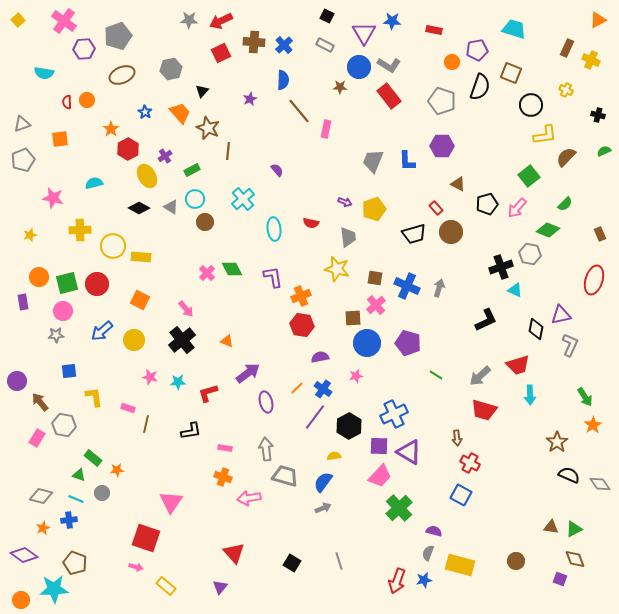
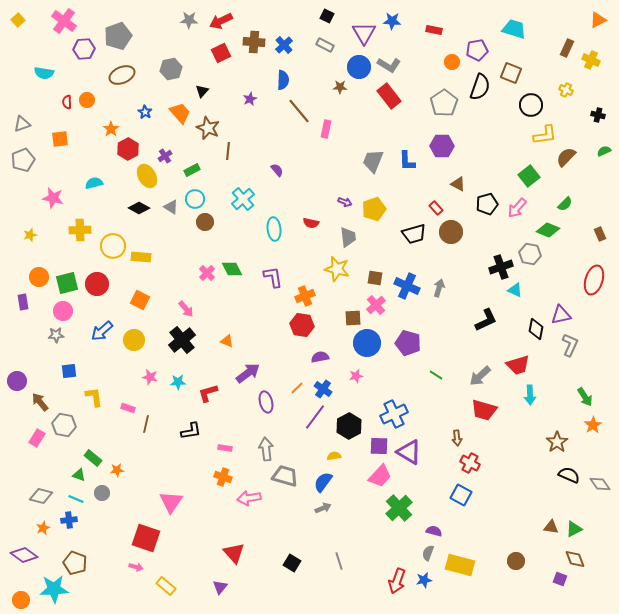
gray pentagon at (442, 101): moved 2 px right, 2 px down; rotated 20 degrees clockwise
orange cross at (301, 296): moved 4 px right
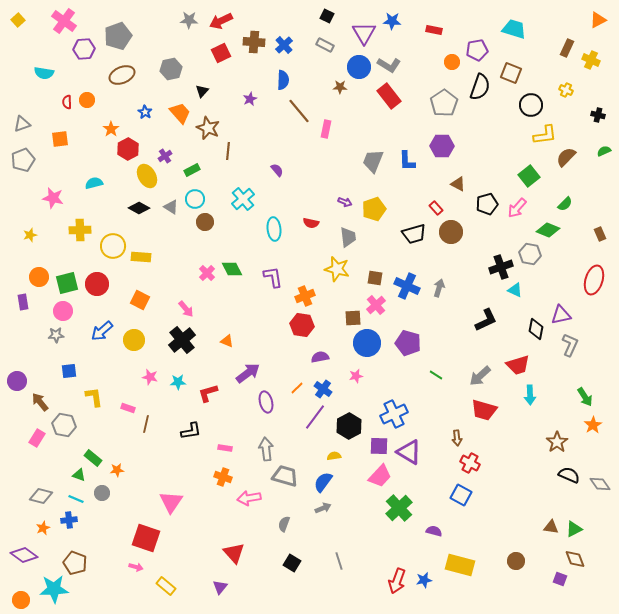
gray semicircle at (428, 553): moved 144 px left, 29 px up
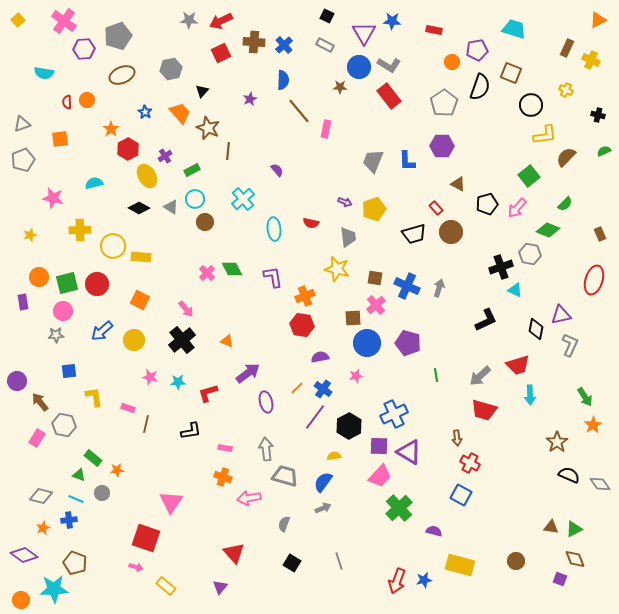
green line at (436, 375): rotated 48 degrees clockwise
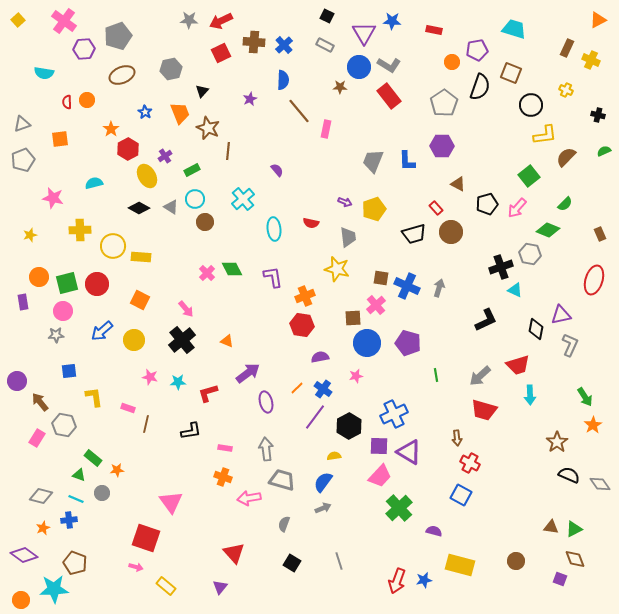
orange trapezoid at (180, 113): rotated 20 degrees clockwise
brown square at (375, 278): moved 6 px right
gray trapezoid at (285, 476): moved 3 px left, 4 px down
pink triangle at (171, 502): rotated 10 degrees counterclockwise
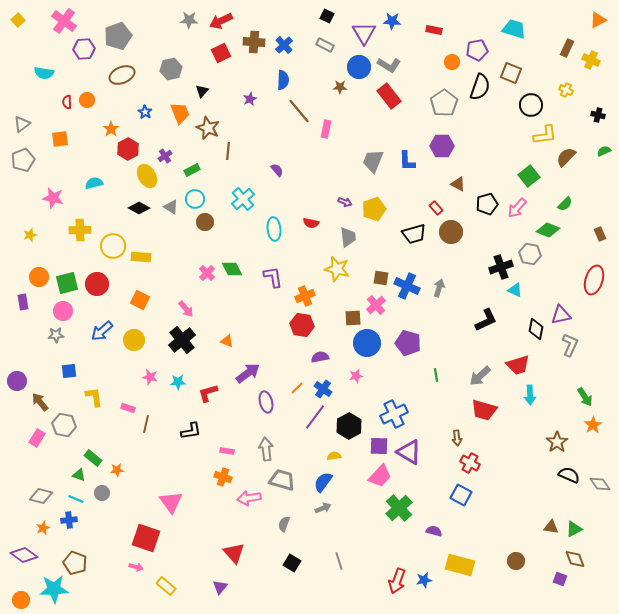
gray triangle at (22, 124): rotated 18 degrees counterclockwise
pink rectangle at (225, 448): moved 2 px right, 3 px down
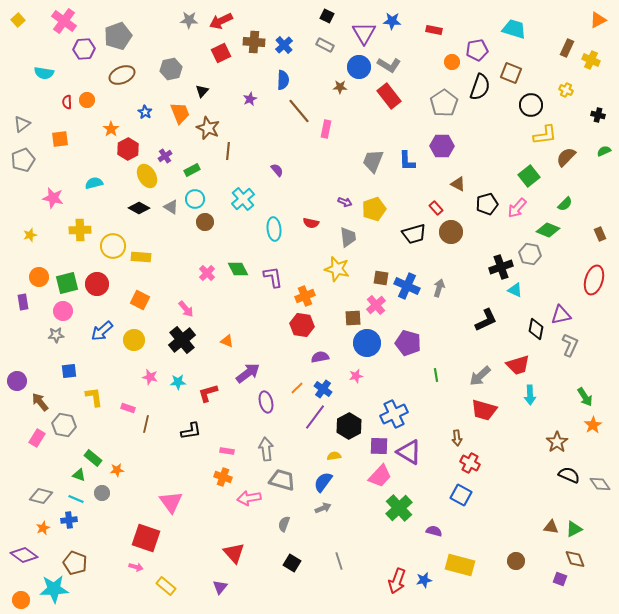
green diamond at (232, 269): moved 6 px right
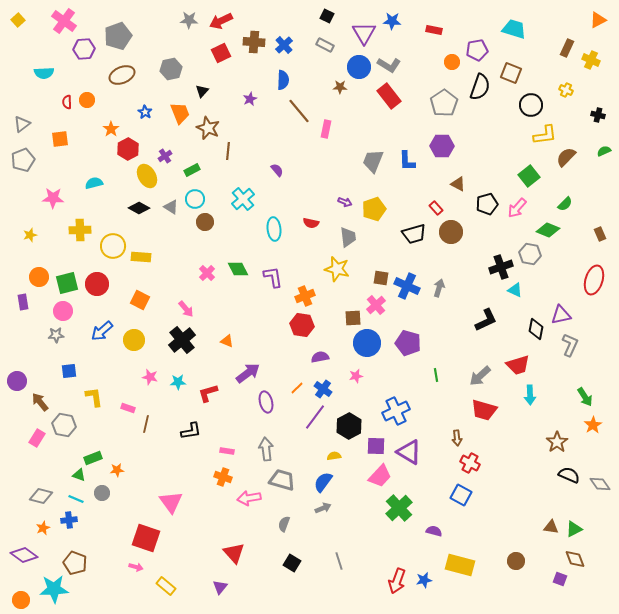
cyan semicircle at (44, 73): rotated 12 degrees counterclockwise
pink star at (53, 198): rotated 10 degrees counterclockwise
blue cross at (394, 414): moved 2 px right, 3 px up
purple square at (379, 446): moved 3 px left
green rectangle at (93, 458): rotated 60 degrees counterclockwise
